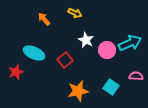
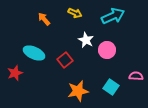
cyan arrow: moved 17 px left, 27 px up
red star: moved 1 px left, 1 px down
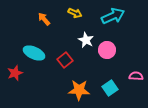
cyan square: moved 1 px left, 1 px down; rotated 21 degrees clockwise
orange star: moved 1 px right, 1 px up; rotated 15 degrees clockwise
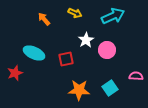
white star: rotated 14 degrees clockwise
red square: moved 1 px right, 1 px up; rotated 28 degrees clockwise
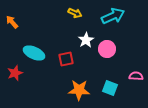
orange arrow: moved 32 px left, 3 px down
pink circle: moved 1 px up
cyan square: rotated 35 degrees counterclockwise
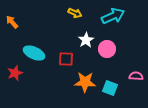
red square: rotated 14 degrees clockwise
orange star: moved 6 px right, 8 px up
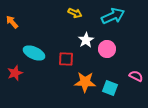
pink semicircle: rotated 24 degrees clockwise
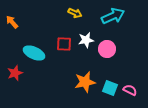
white star: rotated 21 degrees clockwise
red square: moved 2 px left, 15 px up
pink semicircle: moved 6 px left, 14 px down
orange star: rotated 15 degrees counterclockwise
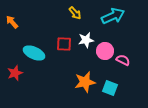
yellow arrow: rotated 24 degrees clockwise
pink circle: moved 2 px left, 2 px down
pink semicircle: moved 7 px left, 30 px up
